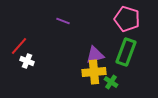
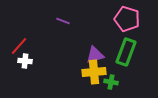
white cross: moved 2 px left; rotated 16 degrees counterclockwise
green cross: rotated 24 degrees counterclockwise
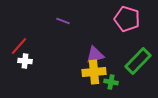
green rectangle: moved 12 px right, 9 px down; rotated 24 degrees clockwise
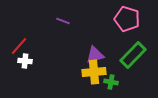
green rectangle: moved 5 px left, 6 px up
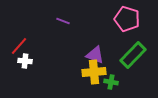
purple triangle: rotated 36 degrees clockwise
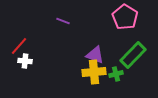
pink pentagon: moved 2 px left, 2 px up; rotated 15 degrees clockwise
green cross: moved 5 px right, 8 px up; rotated 24 degrees counterclockwise
